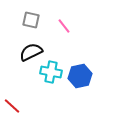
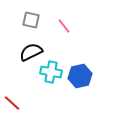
red line: moved 3 px up
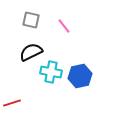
red line: rotated 60 degrees counterclockwise
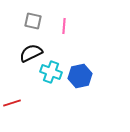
gray square: moved 2 px right, 1 px down
pink line: rotated 42 degrees clockwise
black semicircle: moved 1 px down
cyan cross: rotated 10 degrees clockwise
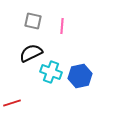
pink line: moved 2 px left
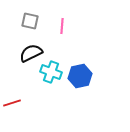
gray square: moved 3 px left
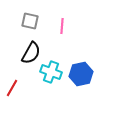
black semicircle: rotated 145 degrees clockwise
blue hexagon: moved 1 px right, 2 px up
red line: moved 15 px up; rotated 42 degrees counterclockwise
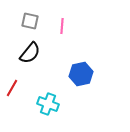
black semicircle: moved 1 px left; rotated 10 degrees clockwise
cyan cross: moved 3 px left, 32 px down
